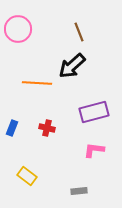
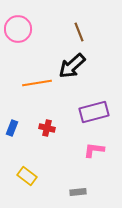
orange line: rotated 12 degrees counterclockwise
gray rectangle: moved 1 px left, 1 px down
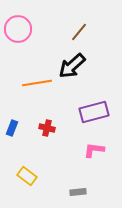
brown line: rotated 60 degrees clockwise
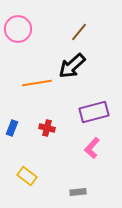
pink L-shape: moved 2 px left, 2 px up; rotated 55 degrees counterclockwise
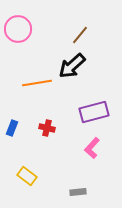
brown line: moved 1 px right, 3 px down
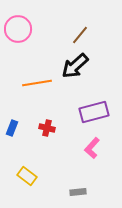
black arrow: moved 3 px right
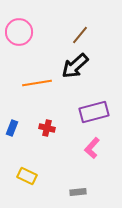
pink circle: moved 1 px right, 3 px down
yellow rectangle: rotated 12 degrees counterclockwise
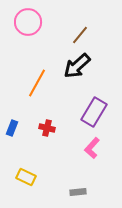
pink circle: moved 9 px right, 10 px up
black arrow: moved 2 px right
orange line: rotated 52 degrees counterclockwise
purple rectangle: rotated 44 degrees counterclockwise
yellow rectangle: moved 1 px left, 1 px down
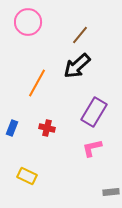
pink L-shape: rotated 35 degrees clockwise
yellow rectangle: moved 1 px right, 1 px up
gray rectangle: moved 33 px right
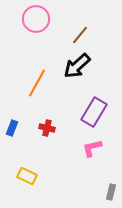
pink circle: moved 8 px right, 3 px up
gray rectangle: rotated 70 degrees counterclockwise
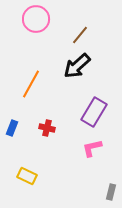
orange line: moved 6 px left, 1 px down
